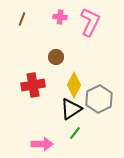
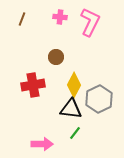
black triangle: rotated 40 degrees clockwise
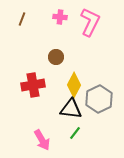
pink arrow: moved 4 px up; rotated 60 degrees clockwise
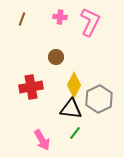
red cross: moved 2 px left, 2 px down
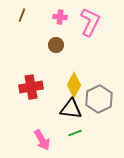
brown line: moved 4 px up
brown circle: moved 12 px up
green line: rotated 32 degrees clockwise
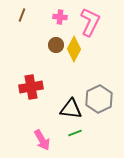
yellow diamond: moved 36 px up
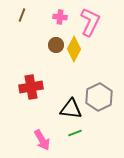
gray hexagon: moved 2 px up
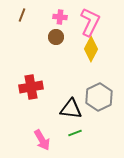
brown circle: moved 8 px up
yellow diamond: moved 17 px right
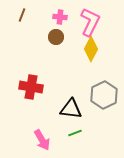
red cross: rotated 20 degrees clockwise
gray hexagon: moved 5 px right, 2 px up
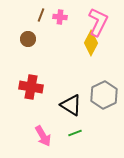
brown line: moved 19 px right
pink L-shape: moved 8 px right
brown circle: moved 28 px left, 2 px down
yellow diamond: moved 6 px up
black triangle: moved 4 px up; rotated 25 degrees clockwise
pink arrow: moved 1 px right, 4 px up
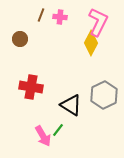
brown circle: moved 8 px left
green line: moved 17 px left, 3 px up; rotated 32 degrees counterclockwise
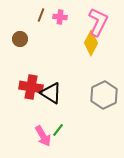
black triangle: moved 20 px left, 12 px up
